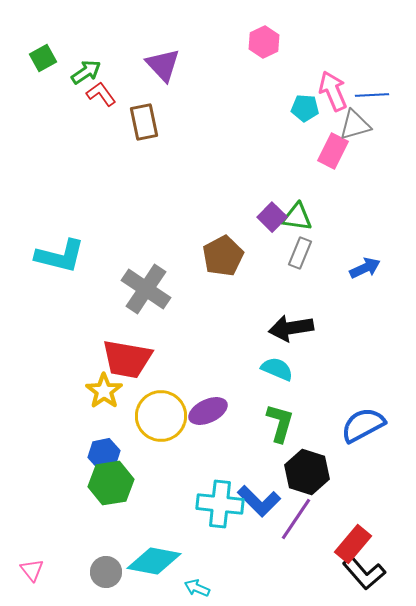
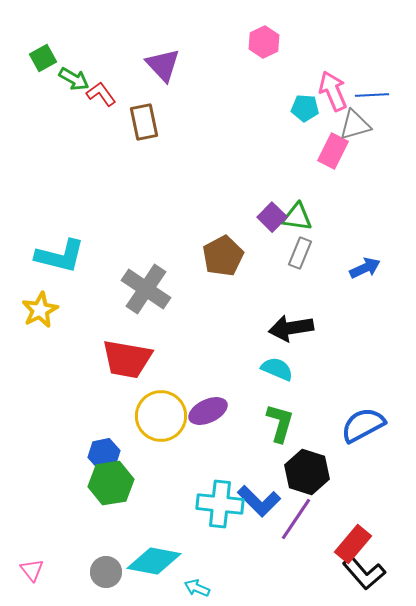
green arrow: moved 12 px left, 7 px down; rotated 64 degrees clockwise
yellow star: moved 64 px left, 81 px up; rotated 9 degrees clockwise
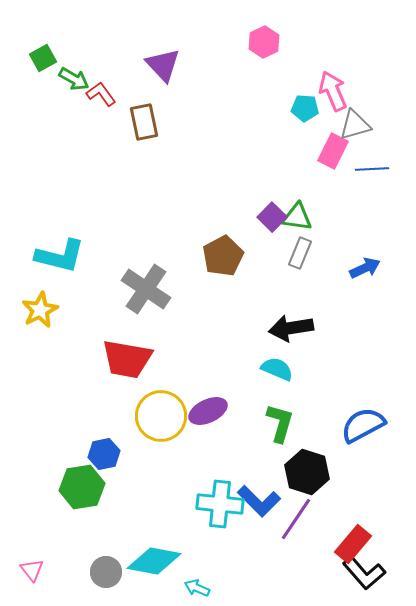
blue line: moved 74 px down
green hexagon: moved 29 px left, 4 px down
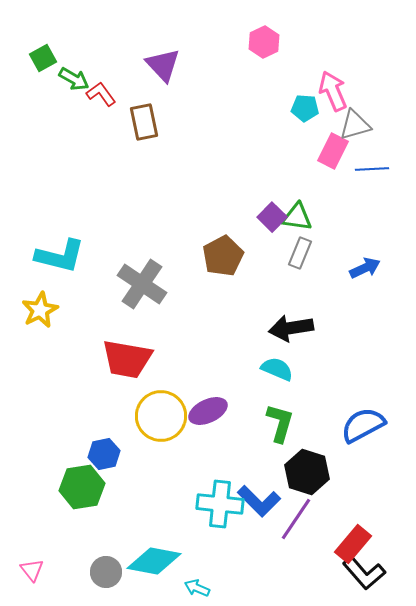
gray cross: moved 4 px left, 5 px up
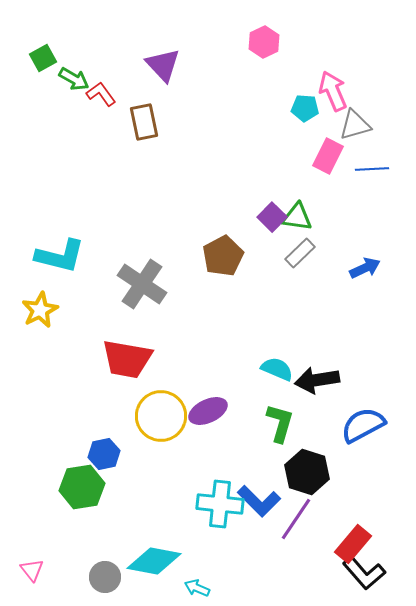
pink rectangle: moved 5 px left, 5 px down
gray rectangle: rotated 24 degrees clockwise
black arrow: moved 26 px right, 52 px down
gray circle: moved 1 px left, 5 px down
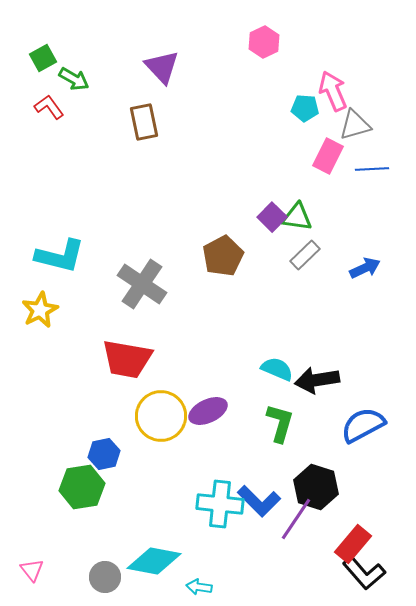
purple triangle: moved 1 px left, 2 px down
red L-shape: moved 52 px left, 13 px down
gray rectangle: moved 5 px right, 2 px down
black hexagon: moved 9 px right, 15 px down
cyan arrow: moved 2 px right, 1 px up; rotated 15 degrees counterclockwise
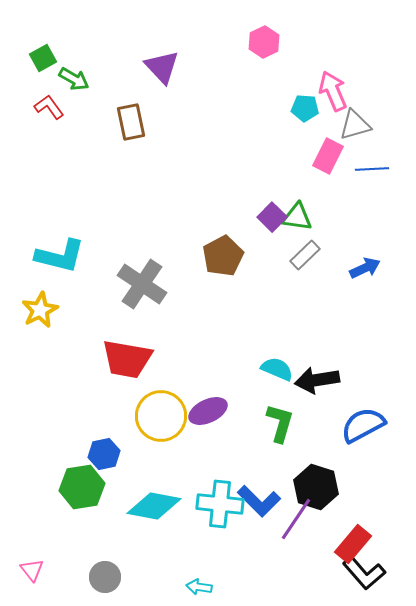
brown rectangle: moved 13 px left
cyan diamond: moved 55 px up
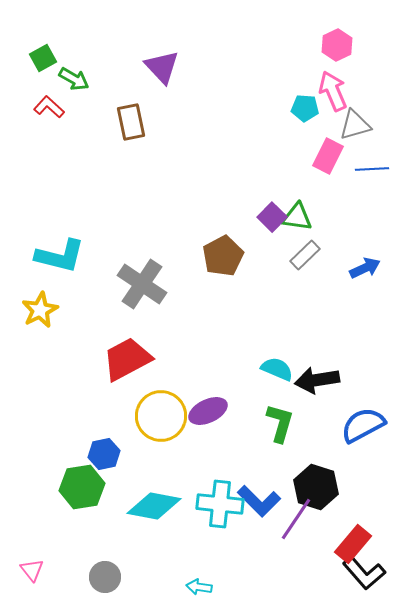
pink hexagon: moved 73 px right, 3 px down
red L-shape: rotated 12 degrees counterclockwise
red trapezoid: rotated 142 degrees clockwise
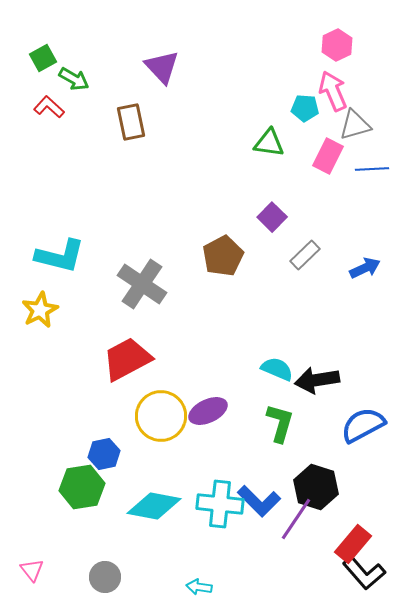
green triangle: moved 28 px left, 74 px up
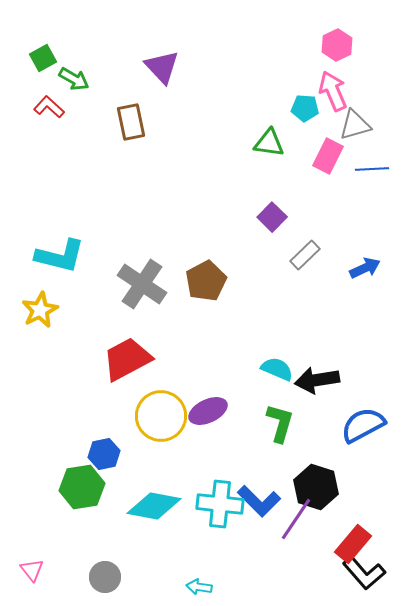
brown pentagon: moved 17 px left, 25 px down
